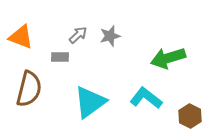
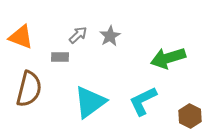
gray star: rotated 15 degrees counterclockwise
cyan L-shape: moved 3 px left, 3 px down; rotated 64 degrees counterclockwise
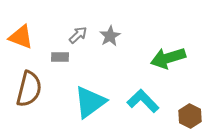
cyan L-shape: rotated 72 degrees clockwise
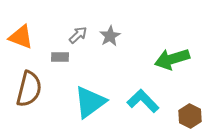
green arrow: moved 4 px right, 1 px down
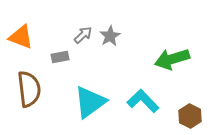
gray arrow: moved 5 px right
gray rectangle: rotated 12 degrees counterclockwise
brown semicircle: rotated 21 degrees counterclockwise
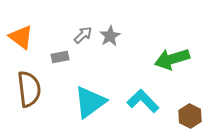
orange triangle: rotated 16 degrees clockwise
